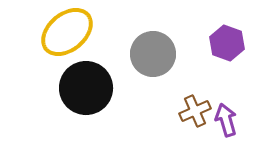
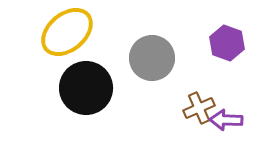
gray circle: moved 1 px left, 4 px down
brown cross: moved 4 px right, 3 px up
purple arrow: rotated 72 degrees counterclockwise
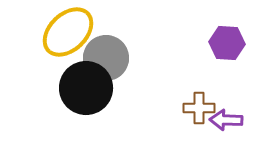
yellow ellipse: moved 1 px right; rotated 4 degrees counterclockwise
purple hexagon: rotated 16 degrees counterclockwise
gray circle: moved 46 px left
brown cross: rotated 24 degrees clockwise
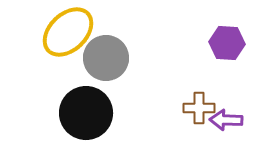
black circle: moved 25 px down
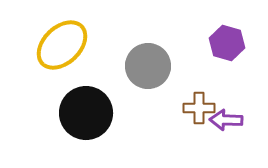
yellow ellipse: moved 6 px left, 13 px down
purple hexagon: rotated 12 degrees clockwise
gray circle: moved 42 px right, 8 px down
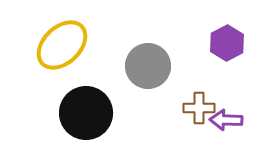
purple hexagon: rotated 16 degrees clockwise
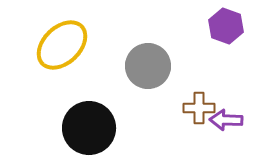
purple hexagon: moved 1 px left, 17 px up; rotated 12 degrees counterclockwise
black circle: moved 3 px right, 15 px down
